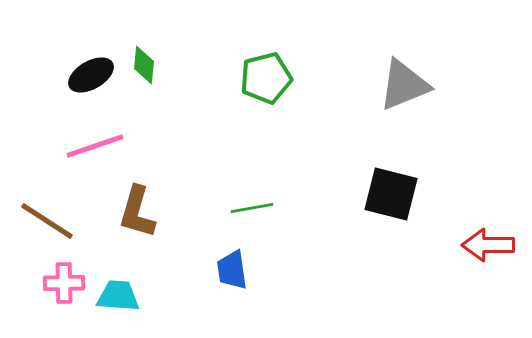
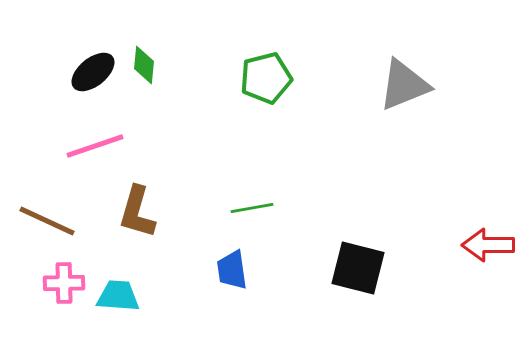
black ellipse: moved 2 px right, 3 px up; rotated 9 degrees counterclockwise
black square: moved 33 px left, 74 px down
brown line: rotated 8 degrees counterclockwise
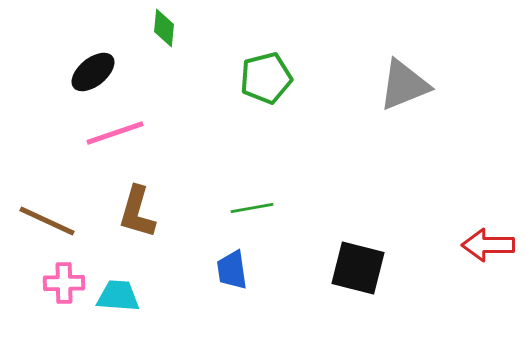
green diamond: moved 20 px right, 37 px up
pink line: moved 20 px right, 13 px up
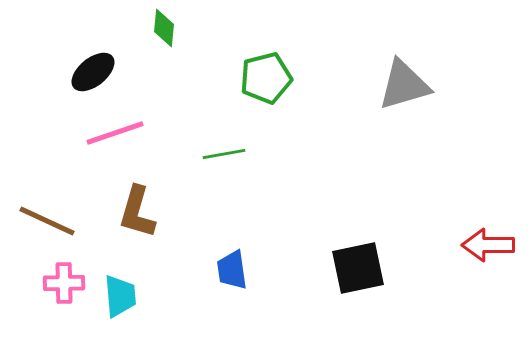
gray triangle: rotated 6 degrees clockwise
green line: moved 28 px left, 54 px up
black square: rotated 26 degrees counterclockwise
cyan trapezoid: moved 2 px right; rotated 81 degrees clockwise
